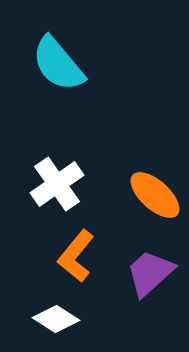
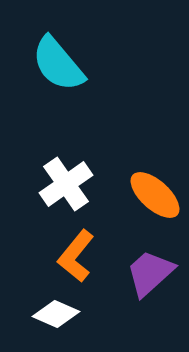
white cross: moved 9 px right
white diamond: moved 5 px up; rotated 9 degrees counterclockwise
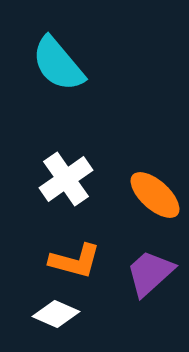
white cross: moved 5 px up
orange L-shape: moved 1 px left, 5 px down; rotated 114 degrees counterclockwise
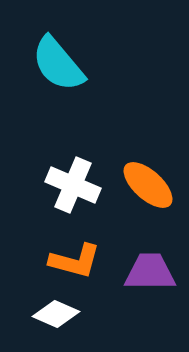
white cross: moved 7 px right, 6 px down; rotated 32 degrees counterclockwise
orange ellipse: moved 7 px left, 10 px up
purple trapezoid: moved 1 px up; rotated 42 degrees clockwise
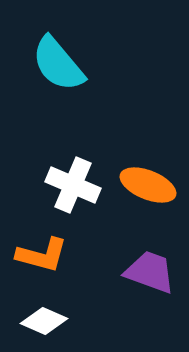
orange ellipse: rotated 20 degrees counterclockwise
orange L-shape: moved 33 px left, 6 px up
purple trapezoid: rotated 20 degrees clockwise
white diamond: moved 12 px left, 7 px down
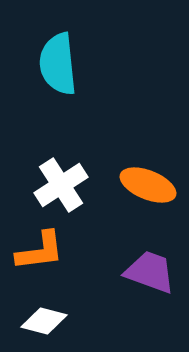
cyan semicircle: rotated 34 degrees clockwise
white cross: moved 12 px left; rotated 34 degrees clockwise
orange L-shape: moved 2 px left, 4 px up; rotated 22 degrees counterclockwise
white diamond: rotated 9 degrees counterclockwise
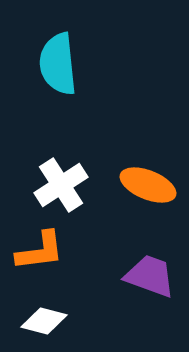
purple trapezoid: moved 4 px down
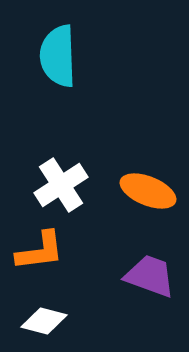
cyan semicircle: moved 8 px up; rotated 4 degrees clockwise
orange ellipse: moved 6 px down
